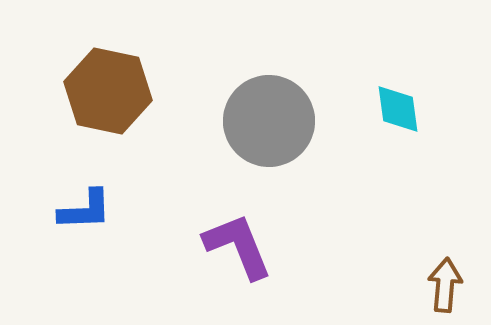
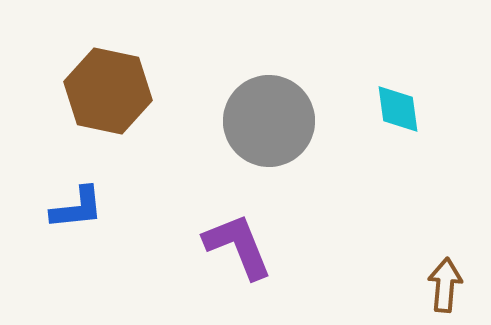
blue L-shape: moved 8 px left, 2 px up; rotated 4 degrees counterclockwise
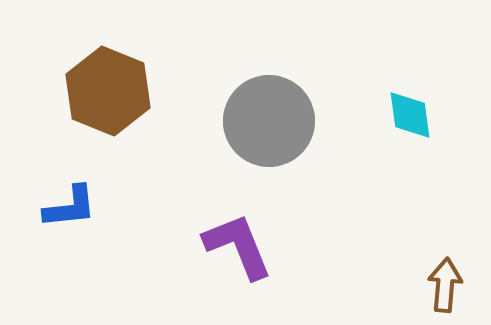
brown hexagon: rotated 10 degrees clockwise
cyan diamond: moved 12 px right, 6 px down
blue L-shape: moved 7 px left, 1 px up
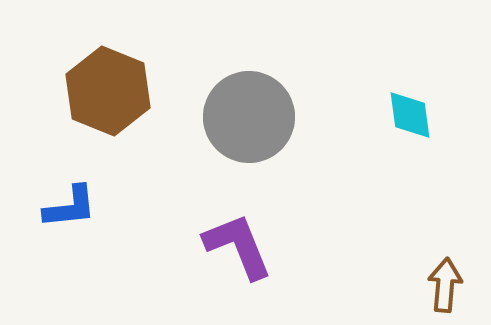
gray circle: moved 20 px left, 4 px up
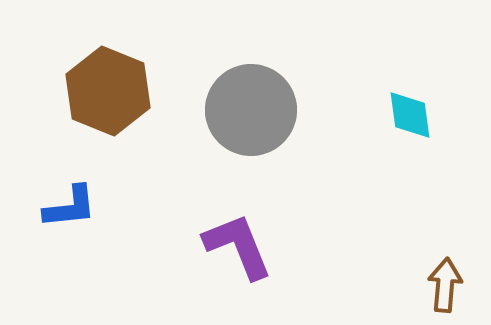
gray circle: moved 2 px right, 7 px up
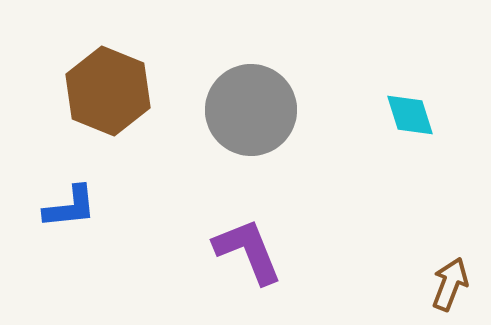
cyan diamond: rotated 10 degrees counterclockwise
purple L-shape: moved 10 px right, 5 px down
brown arrow: moved 5 px right, 1 px up; rotated 16 degrees clockwise
